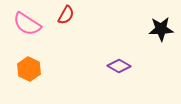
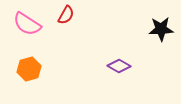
orange hexagon: rotated 20 degrees clockwise
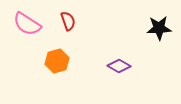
red semicircle: moved 2 px right, 6 px down; rotated 48 degrees counterclockwise
black star: moved 2 px left, 1 px up
orange hexagon: moved 28 px right, 8 px up
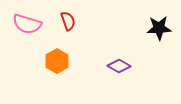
pink semicircle: rotated 16 degrees counterclockwise
orange hexagon: rotated 15 degrees counterclockwise
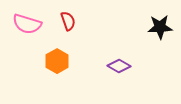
black star: moved 1 px right, 1 px up
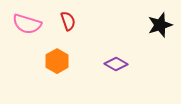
black star: moved 2 px up; rotated 15 degrees counterclockwise
purple diamond: moved 3 px left, 2 px up
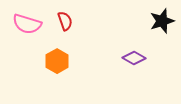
red semicircle: moved 3 px left
black star: moved 2 px right, 4 px up
purple diamond: moved 18 px right, 6 px up
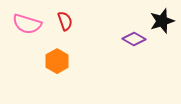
purple diamond: moved 19 px up
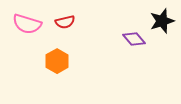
red semicircle: moved 1 px down; rotated 96 degrees clockwise
purple diamond: rotated 20 degrees clockwise
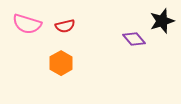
red semicircle: moved 4 px down
orange hexagon: moved 4 px right, 2 px down
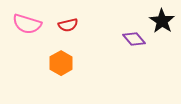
black star: rotated 20 degrees counterclockwise
red semicircle: moved 3 px right, 1 px up
